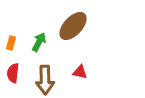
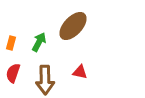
red semicircle: rotated 12 degrees clockwise
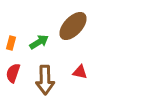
green arrow: rotated 30 degrees clockwise
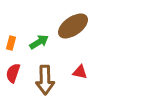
brown ellipse: rotated 12 degrees clockwise
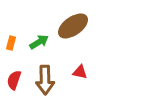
red semicircle: moved 1 px right, 7 px down
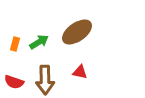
brown ellipse: moved 4 px right, 6 px down
orange rectangle: moved 4 px right, 1 px down
red semicircle: moved 2 px down; rotated 90 degrees counterclockwise
